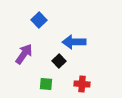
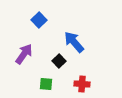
blue arrow: rotated 50 degrees clockwise
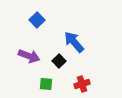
blue square: moved 2 px left
purple arrow: moved 5 px right, 2 px down; rotated 75 degrees clockwise
red cross: rotated 21 degrees counterclockwise
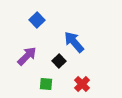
purple arrow: moved 2 px left; rotated 65 degrees counterclockwise
red cross: rotated 28 degrees counterclockwise
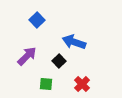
blue arrow: rotated 30 degrees counterclockwise
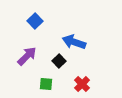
blue square: moved 2 px left, 1 px down
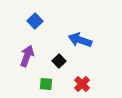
blue arrow: moved 6 px right, 2 px up
purple arrow: rotated 25 degrees counterclockwise
